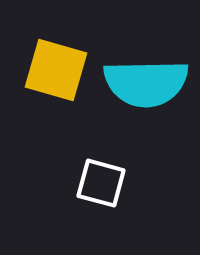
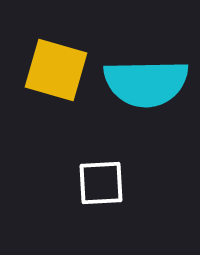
white square: rotated 18 degrees counterclockwise
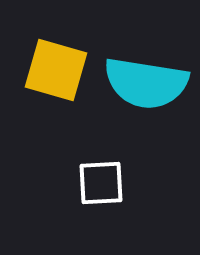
cyan semicircle: rotated 10 degrees clockwise
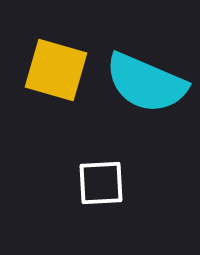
cyan semicircle: rotated 14 degrees clockwise
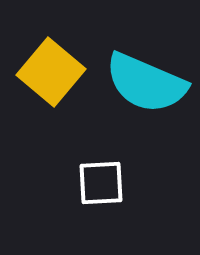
yellow square: moved 5 px left, 2 px down; rotated 24 degrees clockwise
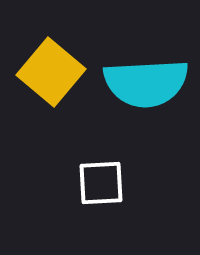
cyan semicircle: rotated 26 degrees counterclockwise
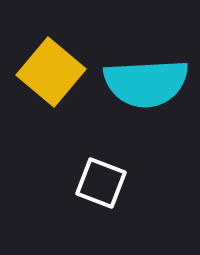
white square: rotated 24 degrees clockwise
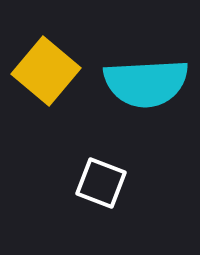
yellow square: moved 5 px left, 1 px up
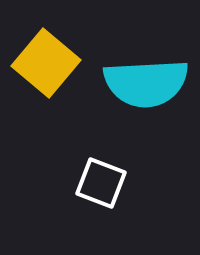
yellow square: moved 8 px up
